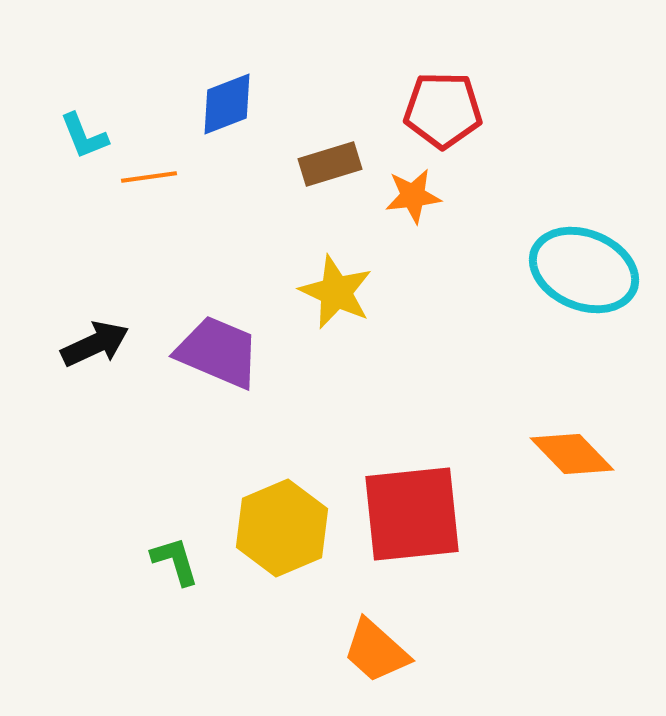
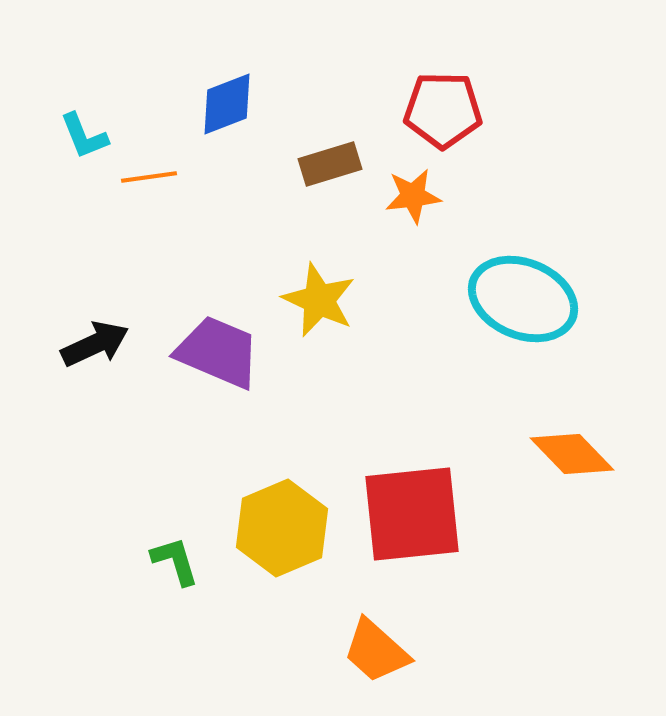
cyan ellipse: moved 61 px left, 29 px down
yellow star: moved 17 px left, 8 px down
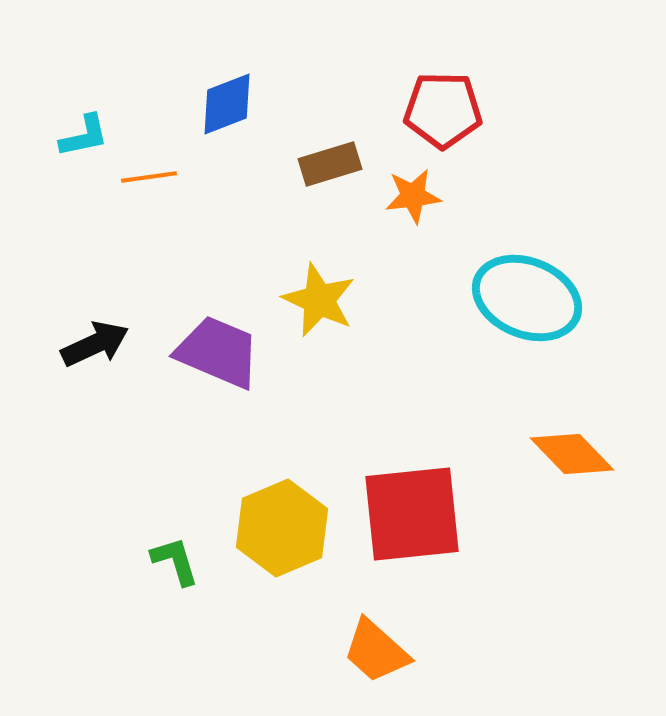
cyan L-shape: rotated 80 degrees counterclockwise
cyan ellipse: moved 4 px right, 1 px up
